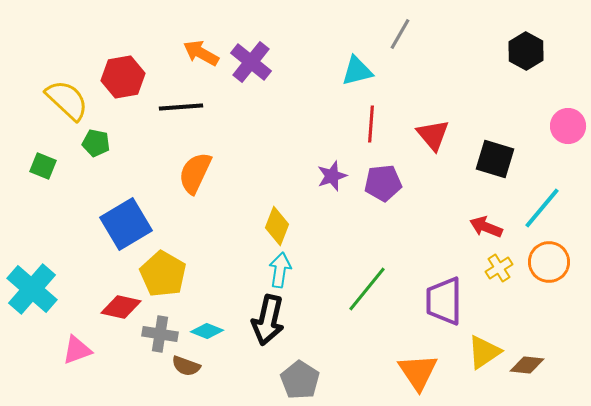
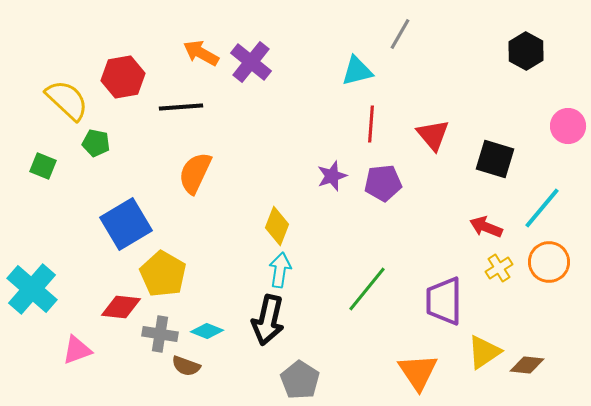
red diamond: rotated 6 degrees counterclockwise
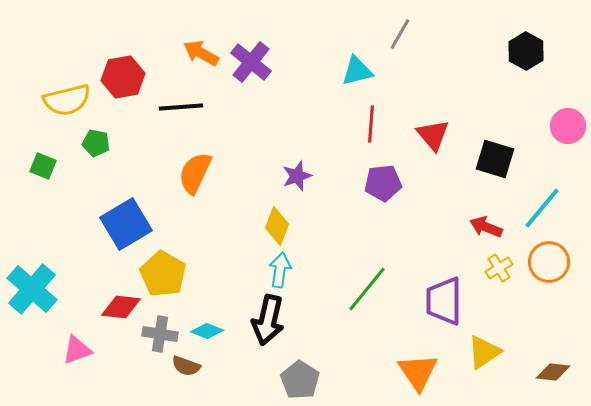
yellow semicircle: rotated 123 degrees clockwise
purple star: moved 35 px left
brown diamond: moved 26 px right, 7 px down
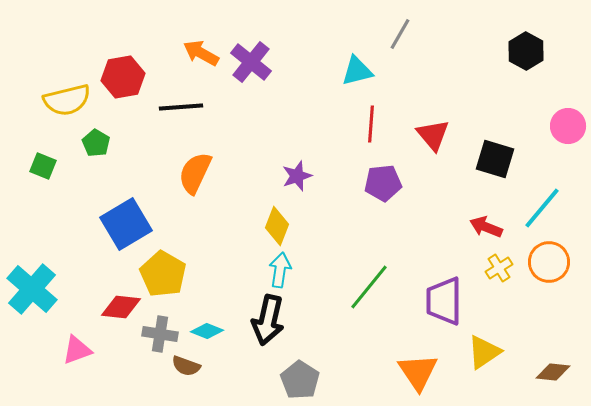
green pentagon: rotated 20 degrees clockwise
green line: moved 2 px right, 2 px up
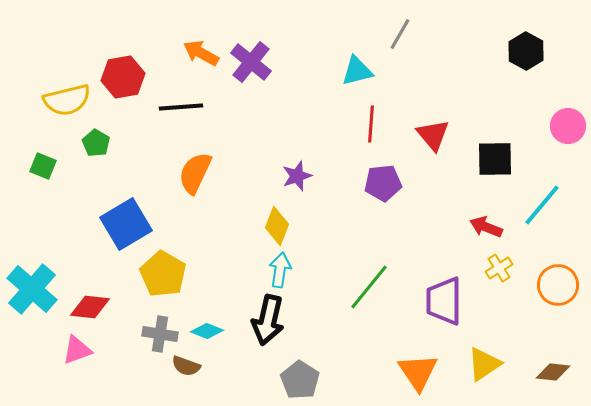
black square: rotated 18 degrees counterclockwise
cyan line: moved 3 px up
orange circle: moved 9 px right, 23 px down
red diamond: moved 31 px left
yellow triangle: moved 12 px down
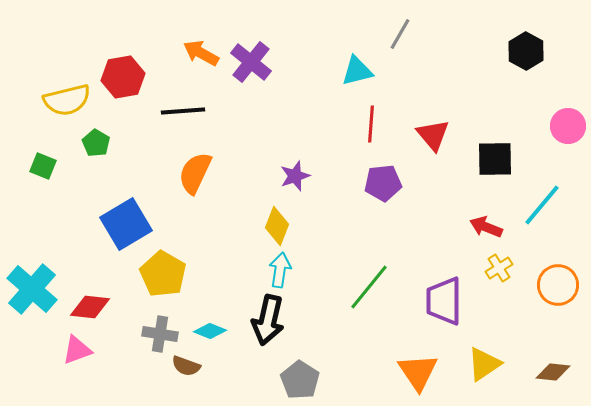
black line: moved 2 px right, 4 px down
purple star: moved 2 px left
cyan diamond: moved 3 px right
